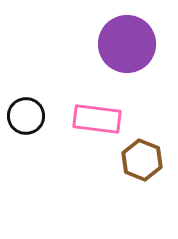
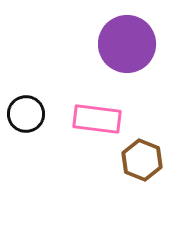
black circle: moved 2 px up
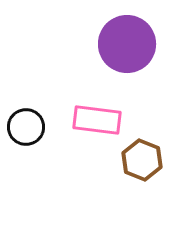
black circle: moved 13 px down
pink rectangle: moved 1 px down
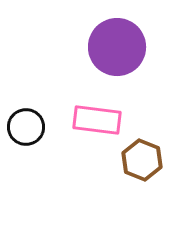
purple circle: moved 10 px left, 3 px down
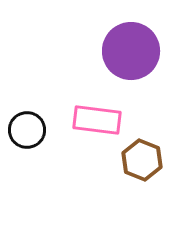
purple circle: moved 14 px right, 4 px down
black circle: moved 1 px right, 3 px down
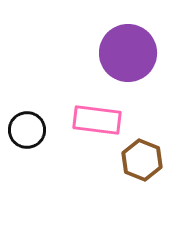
purple circle: moved 3 px left, 2 px down
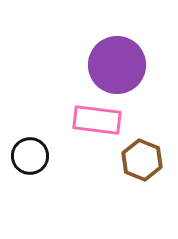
purple circle: moved 11 px left, 12 px down
black circle: moved 3 px right, 26 px down
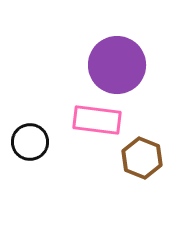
black circle: moved 14 px up
brown hexagon: moved 2 px up
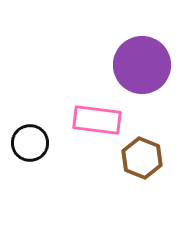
purple circle: moved 25 px right
black circle: moved 1 px down
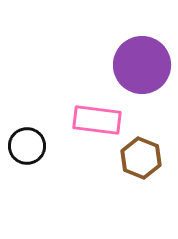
black circle: moved 3 px left, 3 px down
brown hexagon: moved 1 px left
